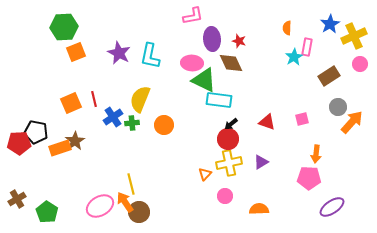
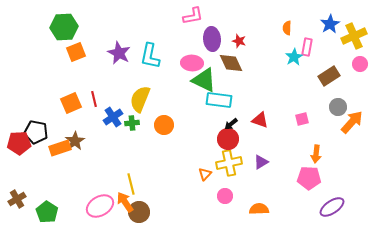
red triangle at (267, 122): moved 7 px left, 2 px up
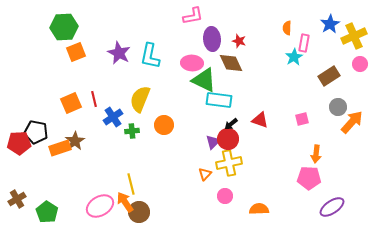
pink rectangle at (307, 47): moved 3 px left, 4 px up
green cross at (132, 123): moved 8 px down
purple triangle at (261, 162): moved 48 px left, 20 px up; rotated 14 degrees counterclockwise
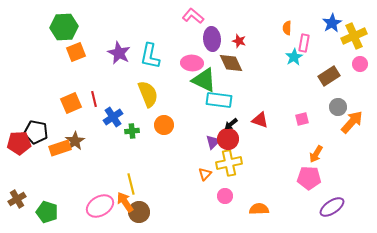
pink L-shape at (193, 16): rotated 130 degrees counterclockwise
blue star at (330, 24): moved 2 px right, 1 px up
yellow semicircle at (140, 99): moved 8 px right, 5 px up; rotated 136 degrees clockwise
orange arrow at (316, 154): rotated 24 degrees clockwise
green pentagon at (47, 212): rotated 15 degrees counterclockwise
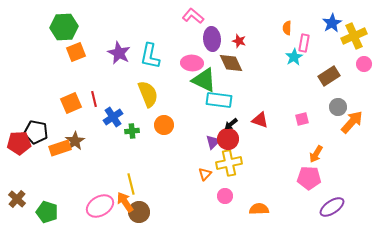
pink circle at (360, 64): moved 4 px right
brown cross at (17, 199): rotated 18 degrees counterclockwise
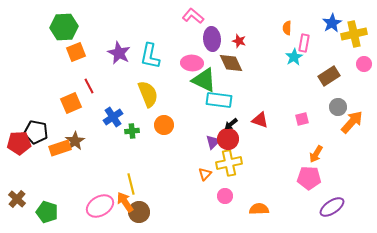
yellow cross at (354, 36): moved 2 px up; rotated 10 degrees clockwise
red line at (94, 99): moved 5 px left, 13 px up; rotated 14 degrees counterclockwise
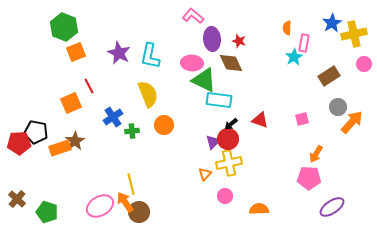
green hexagon at (64, 27): rotated 24 degrees clockwise
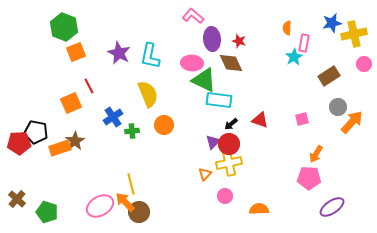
blue star at (332, 23): rotated 18 degrees clockwise
red circle at (228, 139): moved 1 px right, 5 px down
orange arrow at (125, 202): rotated 10 degrees counterclockwise
